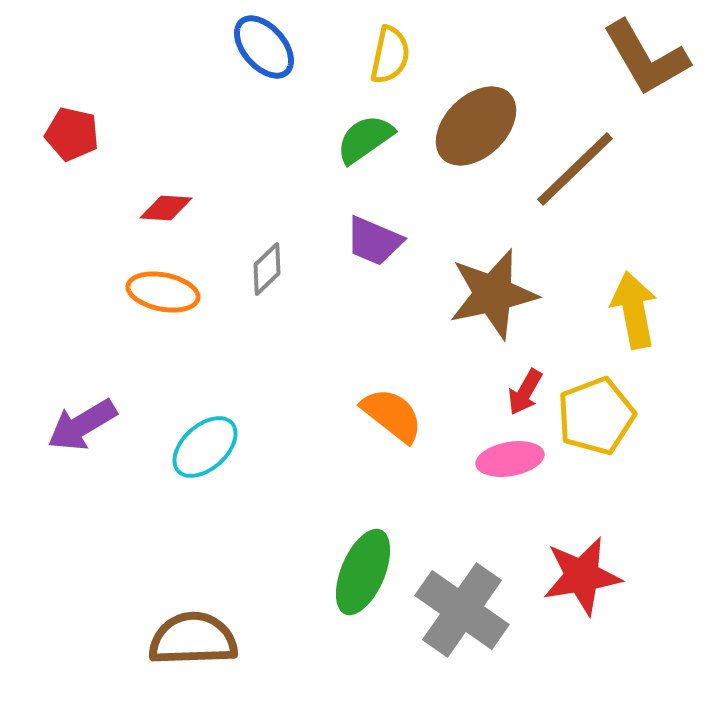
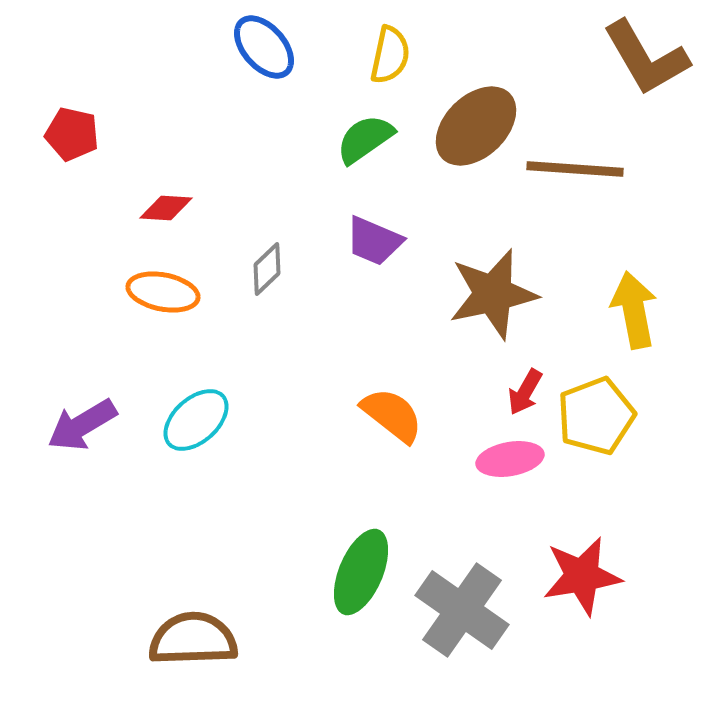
brown line: rotated 48 degrees clockwise
cyan ellipse: moved 9 px left, 27 px up
green ellipse: moved 2 px left
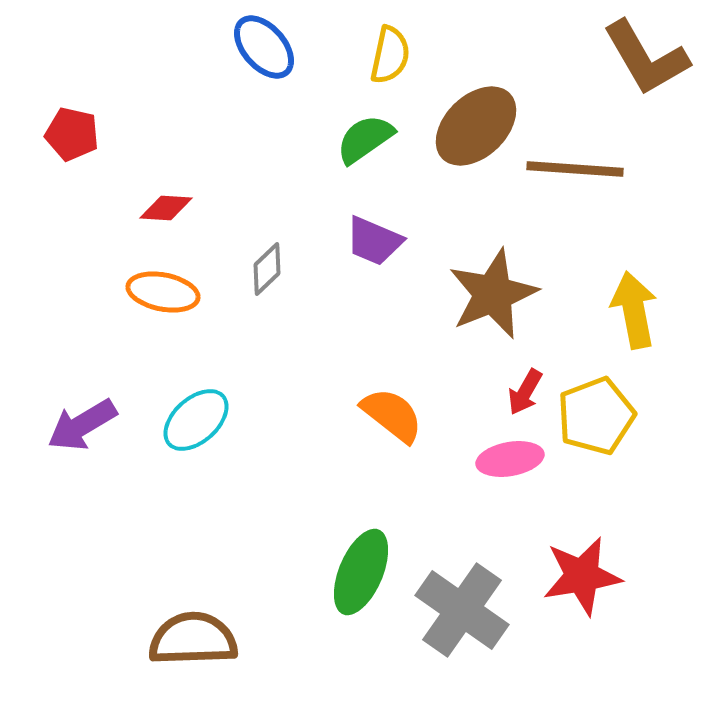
brown star: rotated 10 degrees counterclockwise
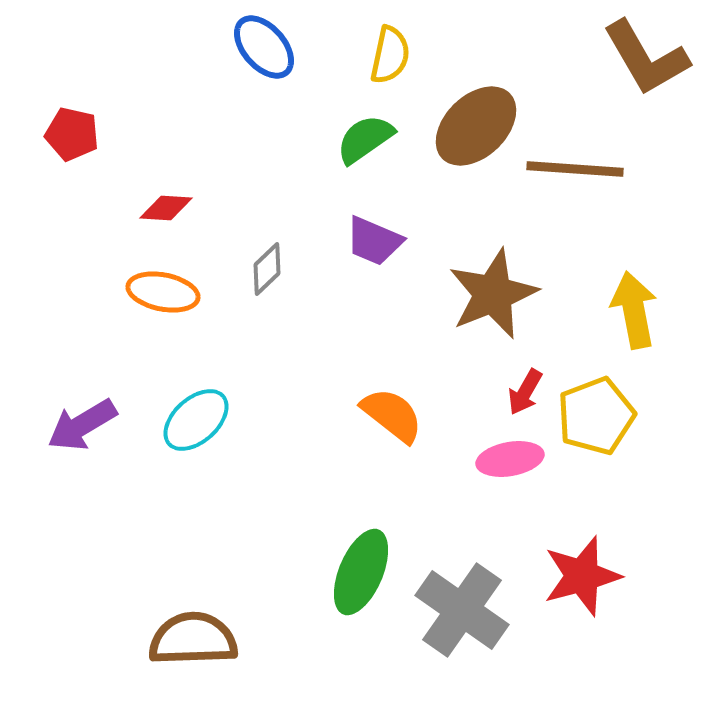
red star: rotated 6 degrees counterclockwise
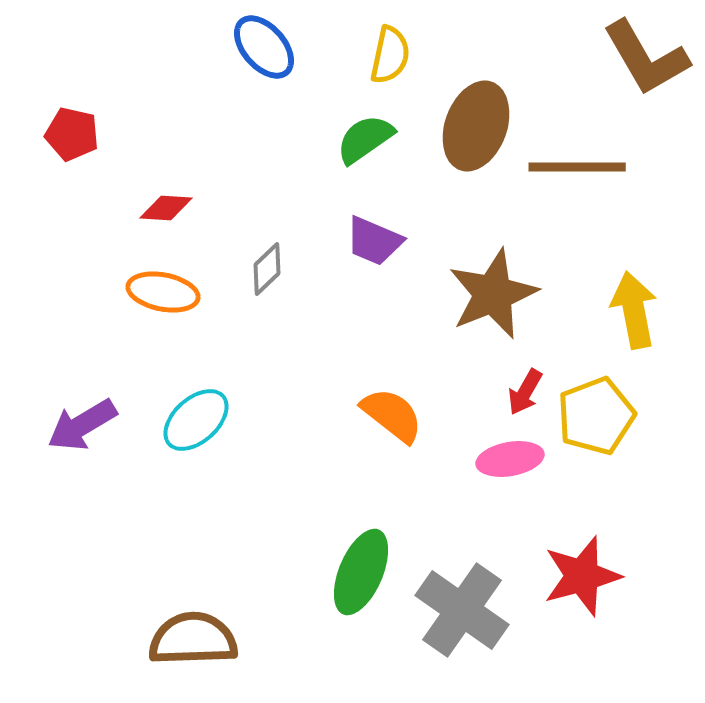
brown ellipse: rotated 26 degrees counterclockwise
brown line: moved 2 px right, 2 px up; rotated 4 degrees counterclockwise
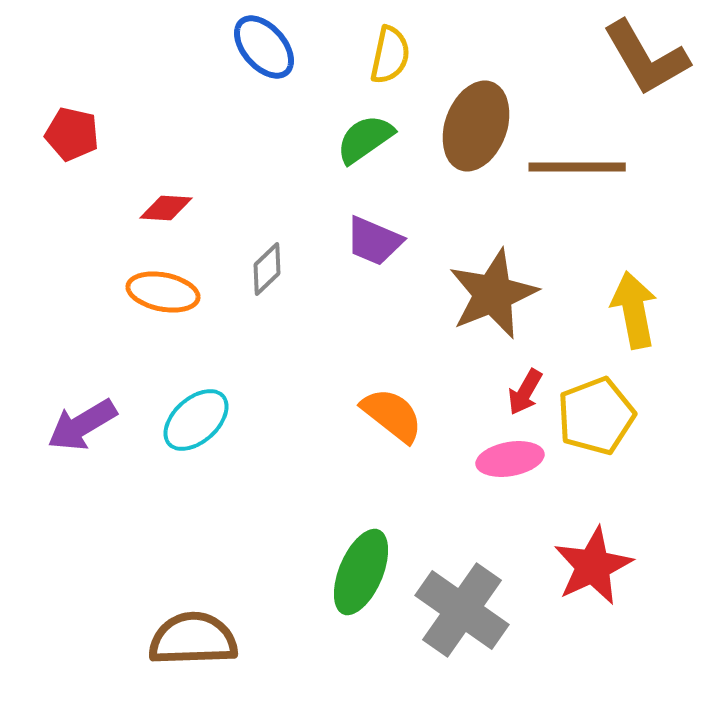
red star: moved 11 px right, 10 px up; rotated 10 degrees counterclockwise
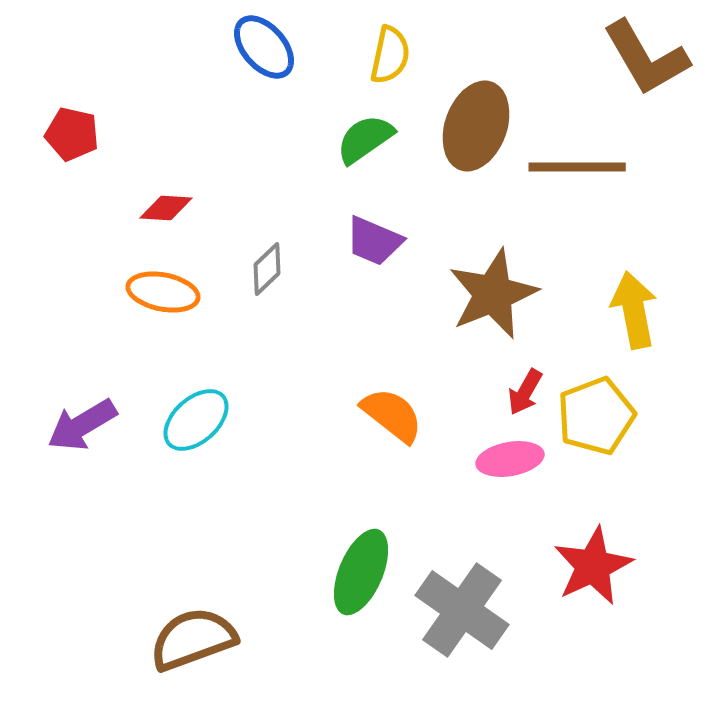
brown semicircle: rotated 18 degrees counterclockwise
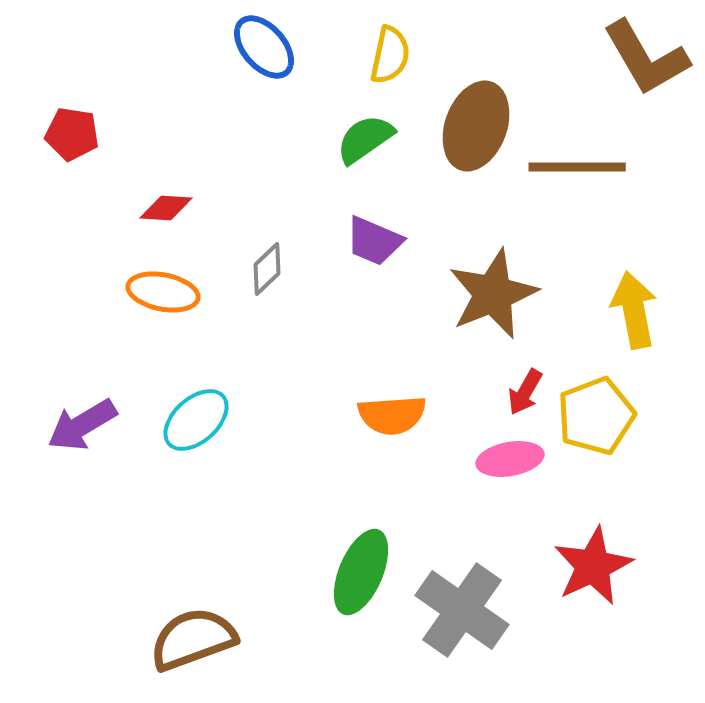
red pentagon: rotated 4 degrees counterclockwise
orange semicircle: rotated 138 degrees clockwise
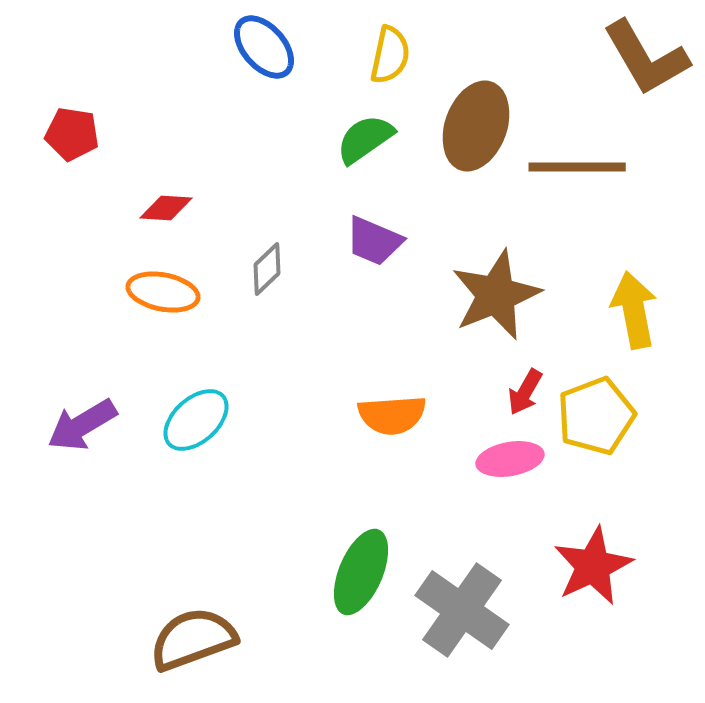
brown star: moved 3 px right, 1 px down
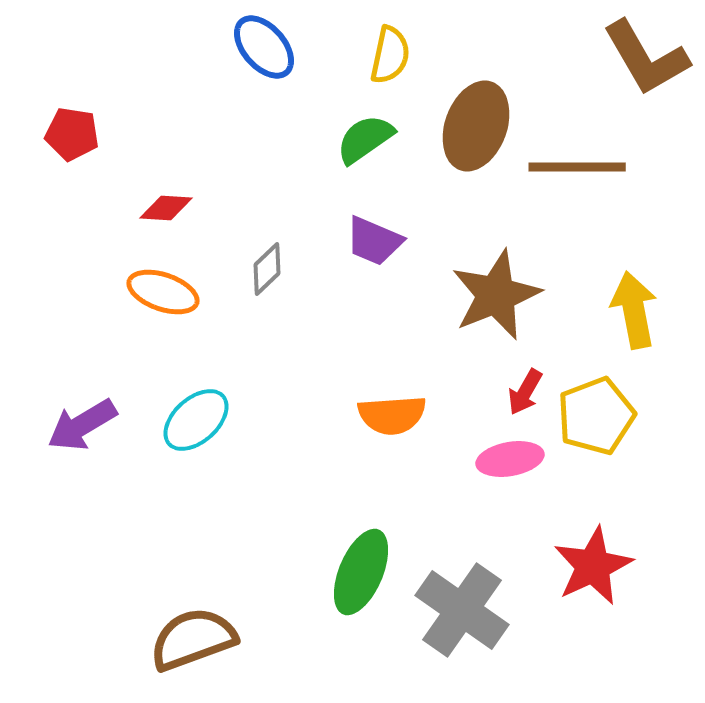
orange ellipse: rotated 8 degrees clockwise
